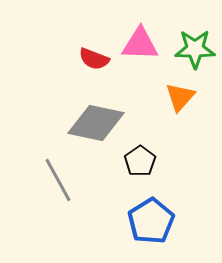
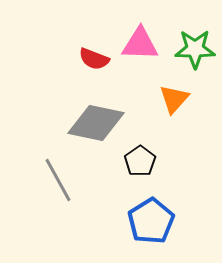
orange triangle: moved 6 px left, 2 px down
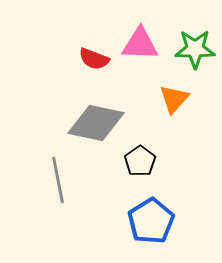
gray line: rotated 18 degrees clockwise
